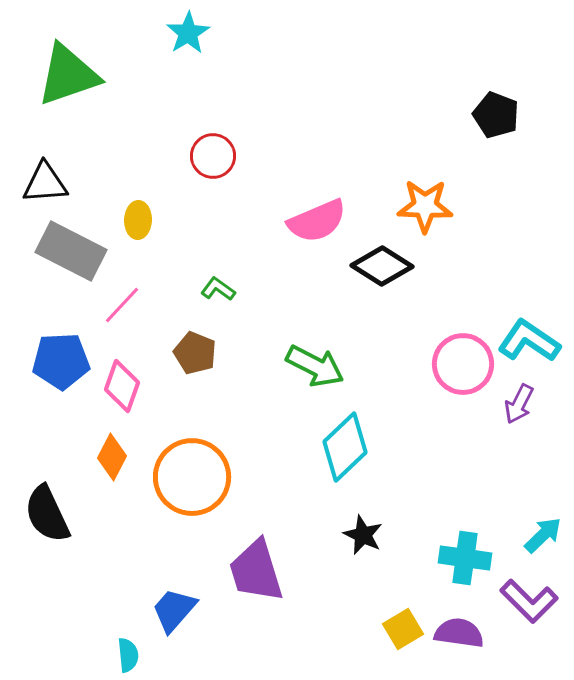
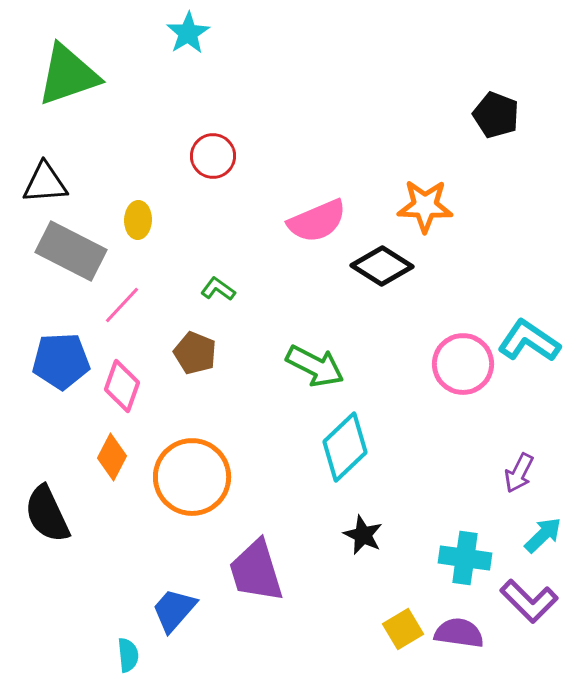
purple arrow: moved 69 px down
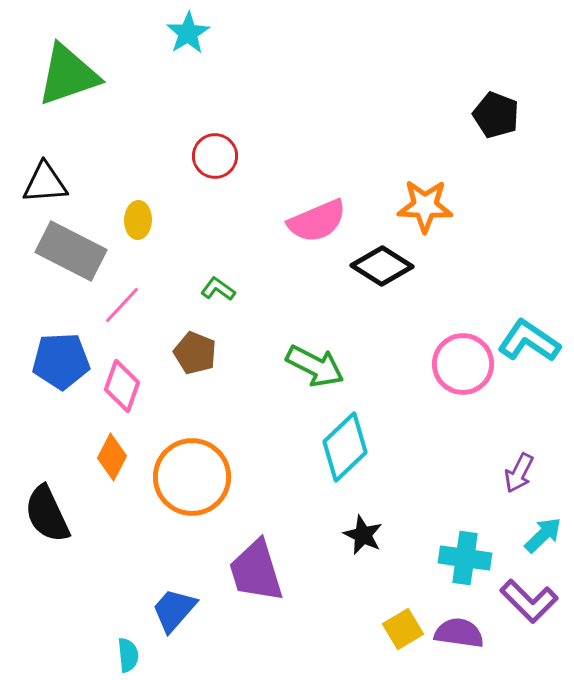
red circle: moved 2 px right
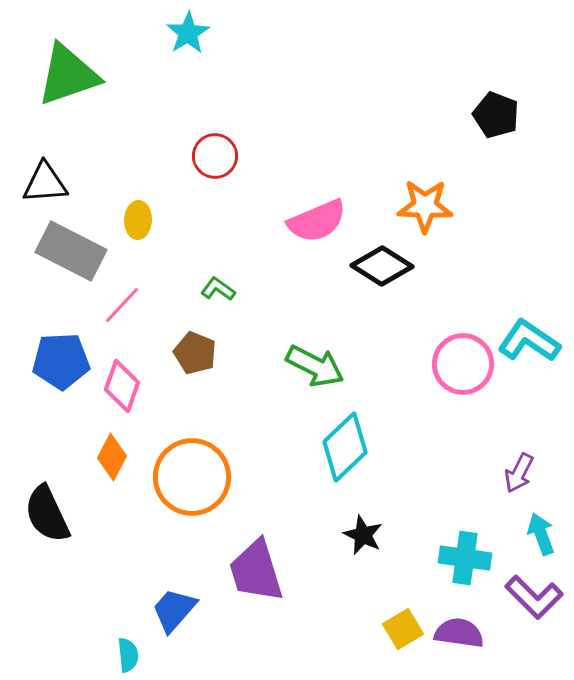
cyan arrow: moved 2 px left, 1 px up; rotated 66 degrees counterclockwise
purple L-shape: moved 5 px right, 4 px up
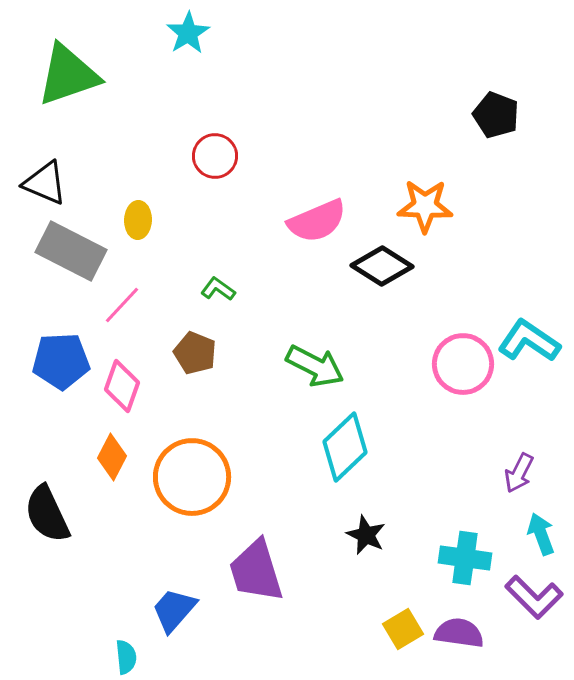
black triangle: rotated 27 degrees clockwise
black star: moved 3 px right
cyan semicircle: moved 2 px left, 2 px down
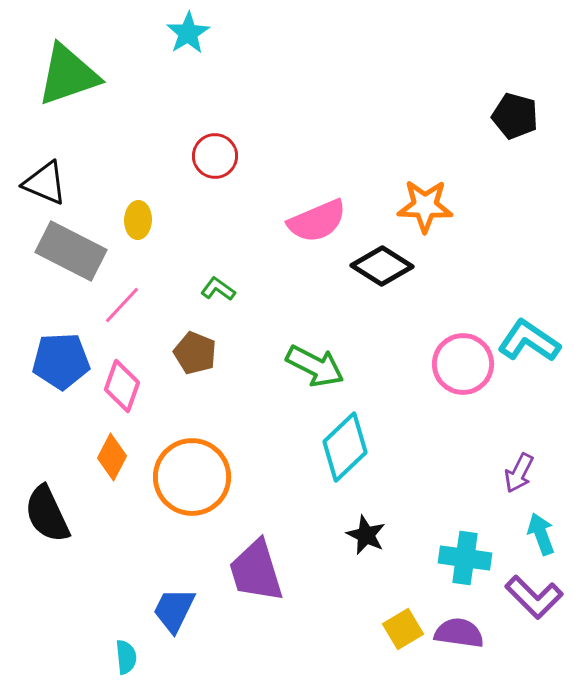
black pentagon: moved 19 px right, 1 px down; rotated 6 degrees counterclockwise
blue trapezoid: rotated 15 degrees counterclockwise
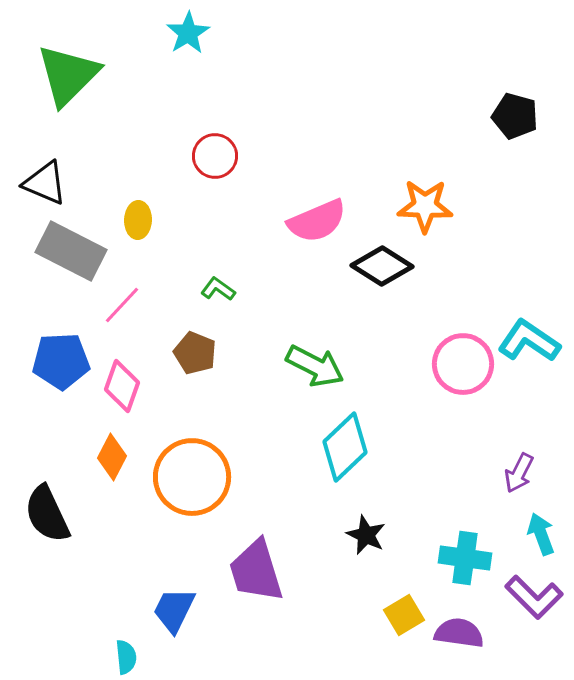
green triangle: rotated 26 degrees counterclockwise
yellow square: moved 1 px right, 14 px up
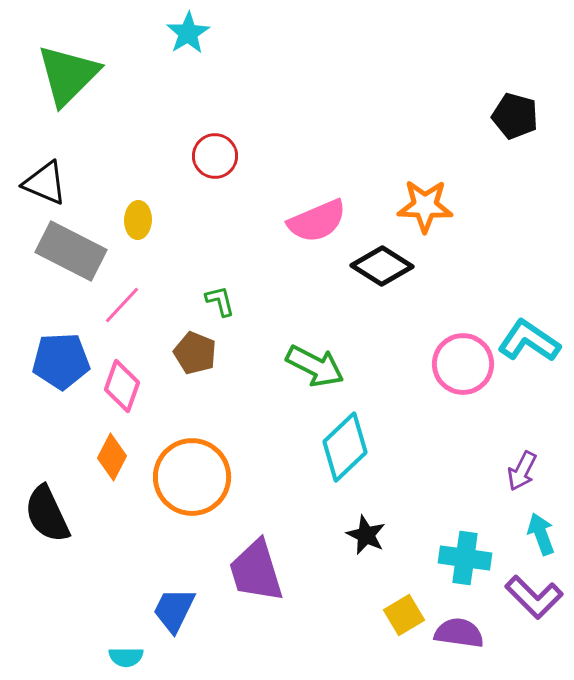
green L-shape: moved 2 px right, 12 px down; rotated 40 degrees clockwise
purple arrow: moved 3 px right, 2 px up
cyan semicircle: rotated 96 degrees clockwise
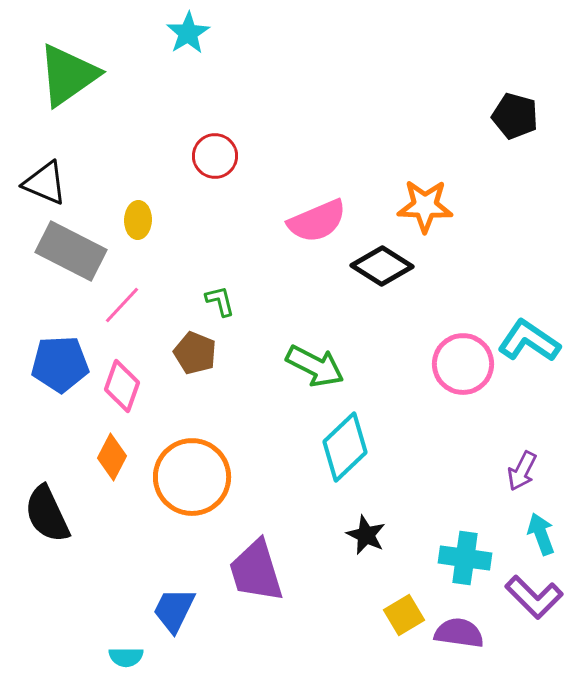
green triangle: rotated 10 degrees clockwise
blue pentagon: moved 1 px left, 3 px down
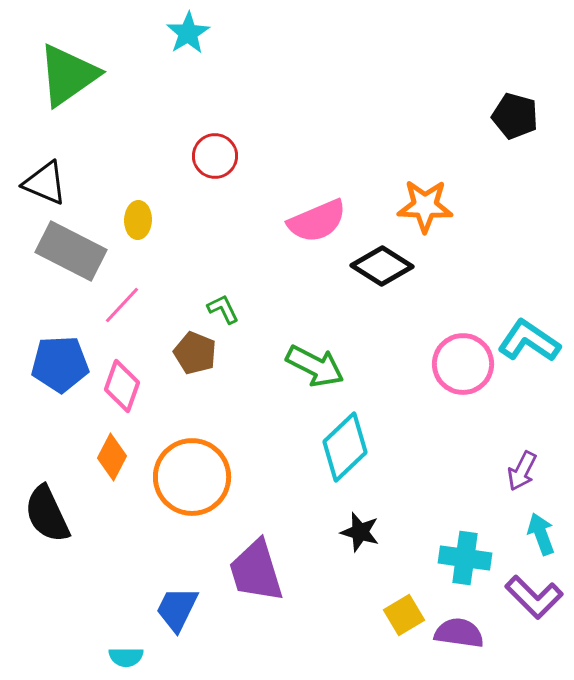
green L-shape: moved 3 px right, 8 px down; rotated 12 degrees counterclockwise
black star: moved 6 px left, 3 px up; rotated 9 degrees counterclockwise
blue trapezoid: moved 3 px right, 1 px up
